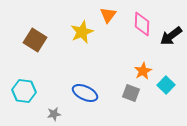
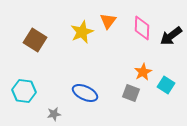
orange triangle: moved 6 px down
pink diamond: moved 4 px down
orange star: moved 1 px down
cyan square: rotated 12 degrees counterclockwise
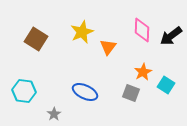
orange triangle: moved 26 px down
pink diamond: moved 2 px down
brown square: moved 1 px right, 1 px up
blue ellipse: moved 1 px up
gray star: rotated 24 degrees counterclockwise
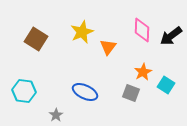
gray star: moved 2 px right, 1 px down
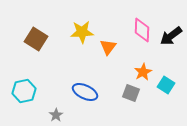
yellow star: rotated 20 degrees clockwise
cyan hexagon: rotated 20 degrees counterclockwise
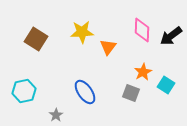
blue ellipse: rotated 30 degrees clockwise
